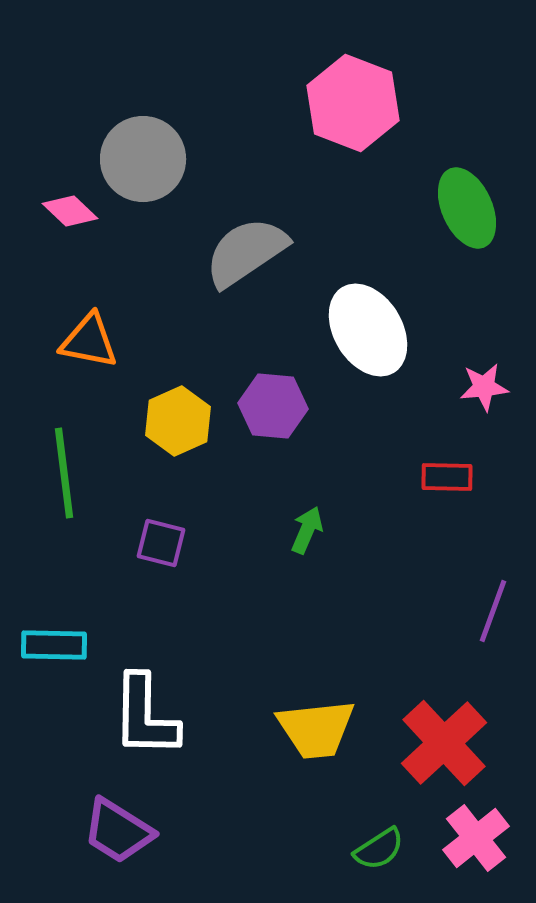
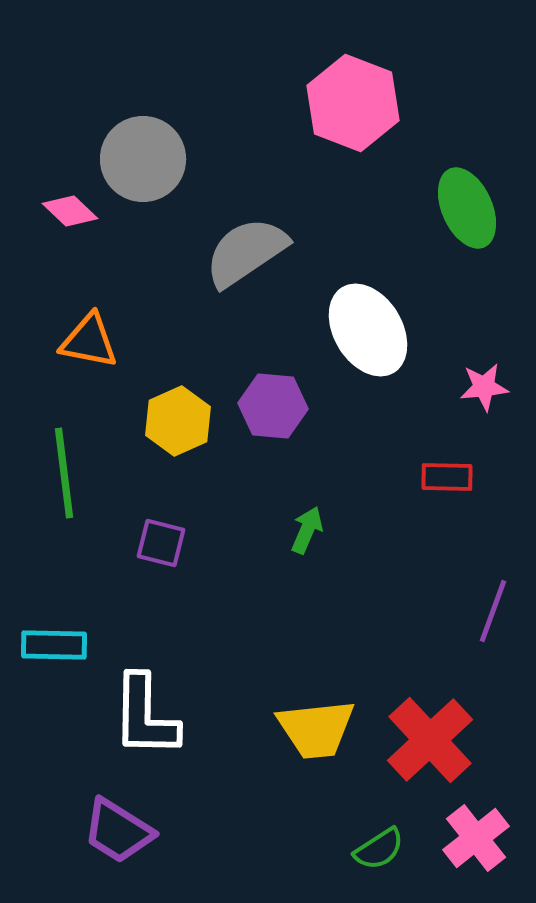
red cross: moved 14 px left, 3 px up
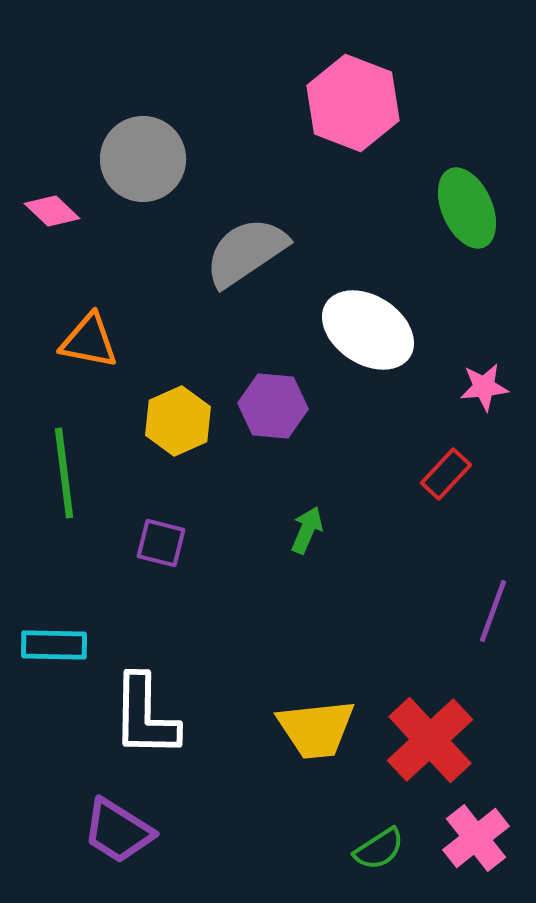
pink diamond: moved 18 px left
white ellipse: rotated 26 degrees counterclockwise
red rectangle: moved 1 px left, 3 px up; rotated 48 degrees counterclockwise
